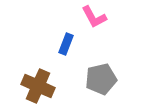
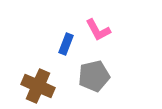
pink L-shape: moved 4 px right, 13 px down
gray pentagon: moved 7 px left, 3 px up
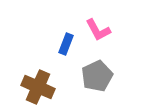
gray pentagon: moved 3 px right; rotated 12 degrees counterclockwise
brown cross: moved 1 px down
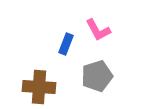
gray pentagon: rotated 8 degrees clockwise
brown cross: moved 1 px right; rotated 20 degrees counterclockwise
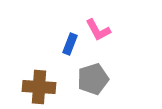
blue rectangle: moved 4 px right
gray pentagon: moved 4 px left, 3 px down
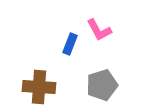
pink L-shape: moved 1 px right
gray pentagon: moved 9 px right, 6 px down
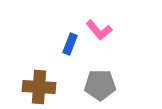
pink L-shape: rotated 12 degrees counterclockwise
gray pentagon: moved 2 px left; rotated 16 degrees clockwise
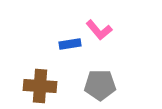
blue rectangle: rotated 60 degrees clockwise
brown cross: moved 1 px right, 1 px up
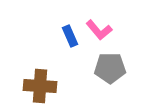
blue rectangle: moved 8 px up; rotated 75 degrees clockwise
gray pentagon: moved 10 px right, 17 px up
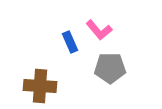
blue rectangle: moved 6 px down
